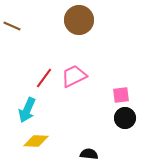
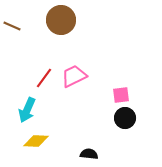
brown circle: moved 18 px left
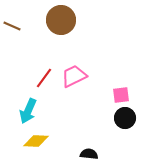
cyan arrow: moved 1 px right, 1 px down
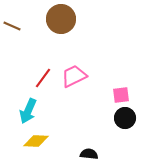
brown circle: moved 1 px up
red line: moved 1 px left
